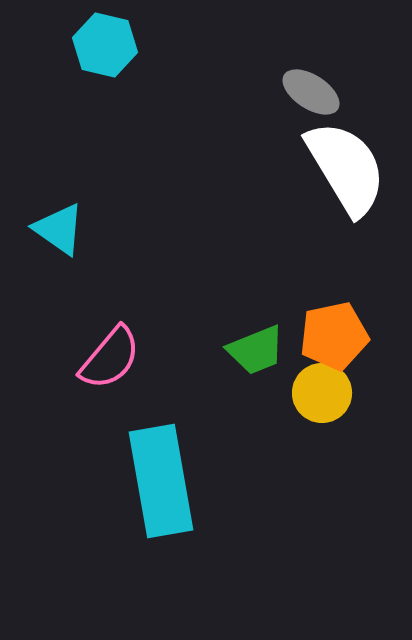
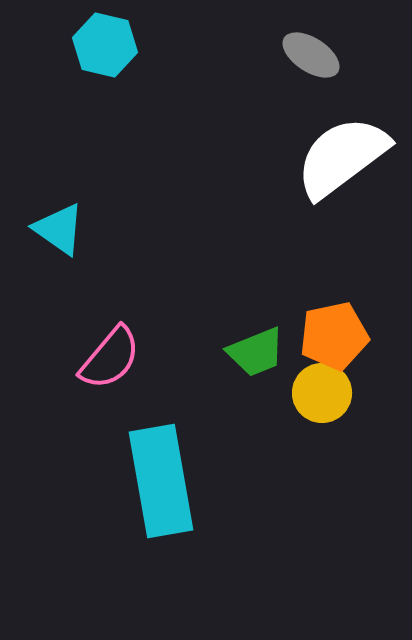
gray ellipse: moved 37 px up
white semicircle: moved 4 px left, 11 px up; rotated 96 degrees counterclockwise
green trapezoid: moved 2 px down
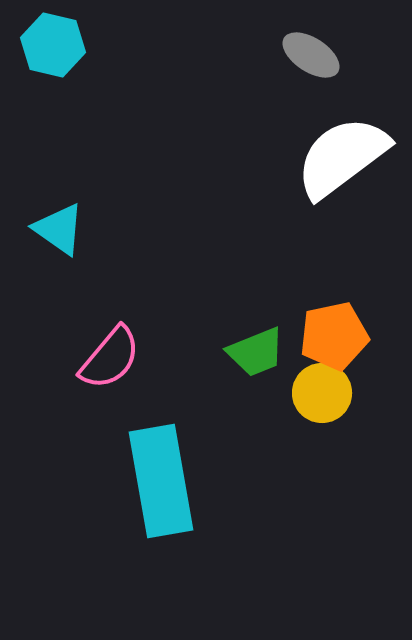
cyan hexagon: moved 52 px left
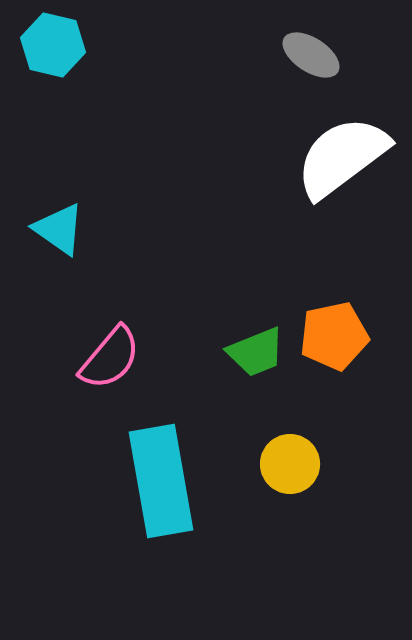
yellow circle: moved 32 px left, 71 px down
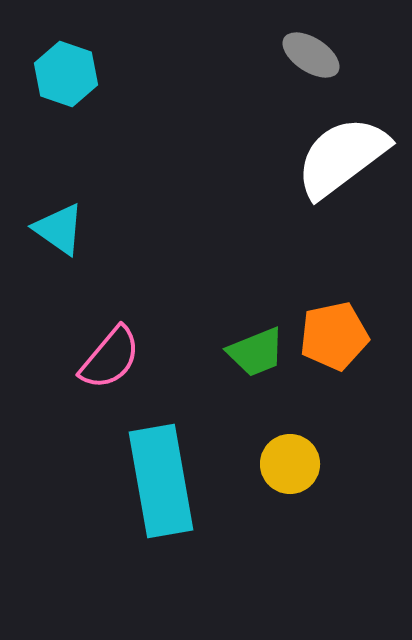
cyan hexagon: moved 13 px right, 29 px down; rotated 6 degrees clockwise
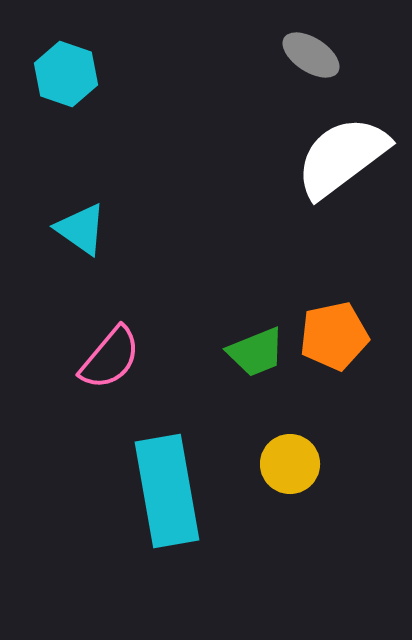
cyan triangle: moved 22 px right
cyan rectangle: moved 6 px right, 10 px down
